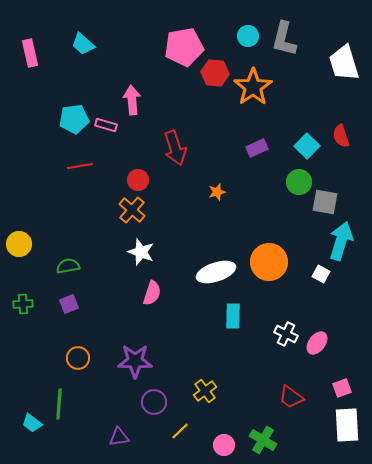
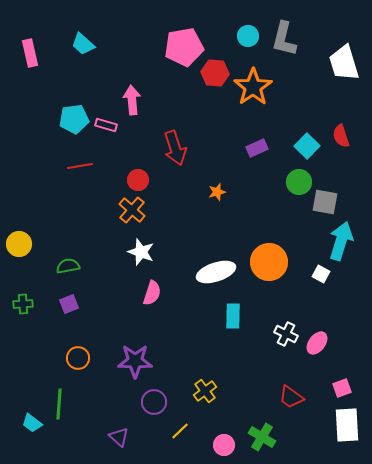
purple triangle at (119, 437): rotated 50 degrees clockwise
green cross at (263, 440): moved 1 px left, 3 px up
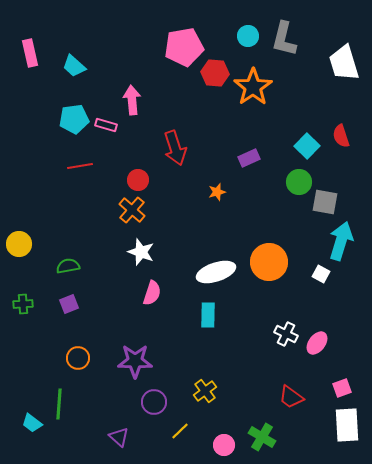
cyan trapezoid at (83, 44): moved 9 px left, 22 px down
purple rectangle at (257, 148): moved 8 px left, 10 px down
cyan rectangle at (233, 316): moved 25 px left, 1 px up
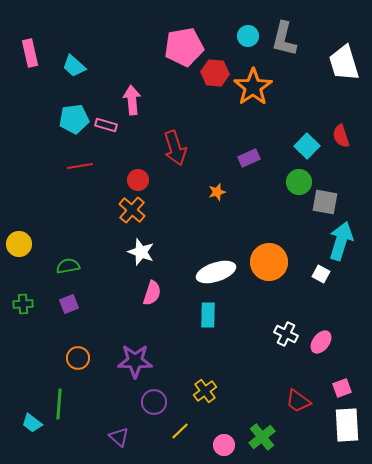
pink ellipse at (317, 343): moved 4 px right, 1 px up
red trapezoid at (291, 397): moved 7 px right, 4 px down
green cross at (262, 437): rotated 20 degrees clockwise
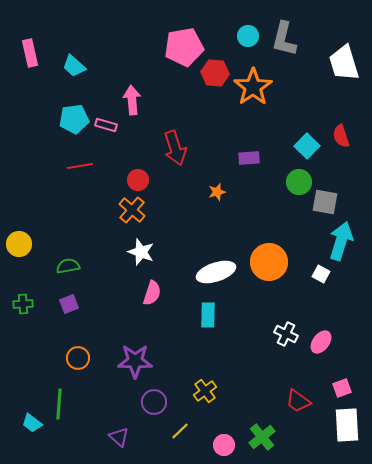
purple rectangle at (249, 158): rotated 20 degrees clockwise
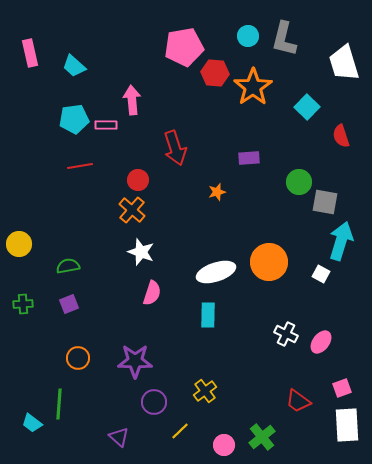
pink rectangle at (106, 125): rotated 15 degrees counterclockwise
cyan square at (307, 146): moved 39 px up
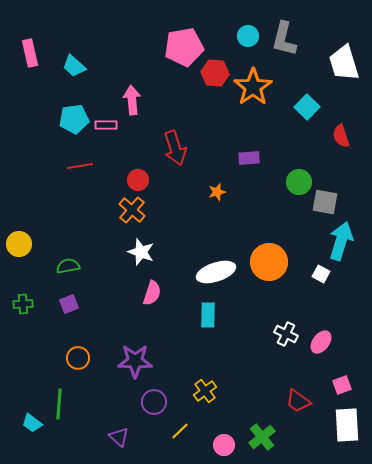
pink square at (342, 388): moved 3 px up
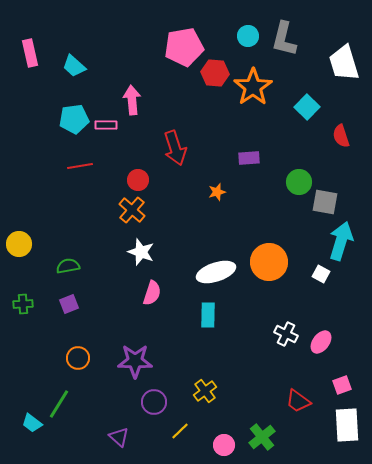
green line at (59, 404): rotated 28 degrees clockwise
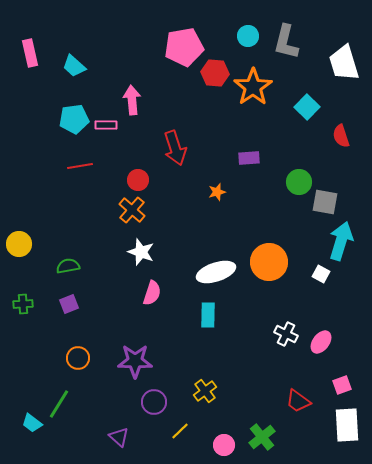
gray L-shape at (284, 39): moved 2 px right, 3 px down
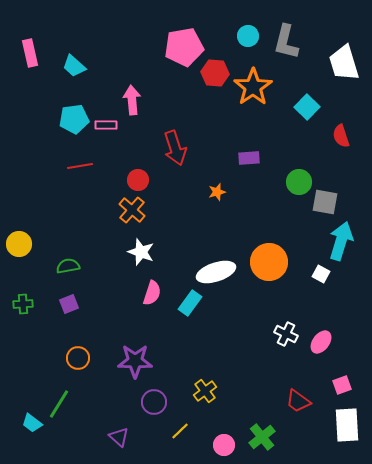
cyan rectangle at (208, 315): moved 18 px left, 12 px up; rotated 35 degrees clockwise
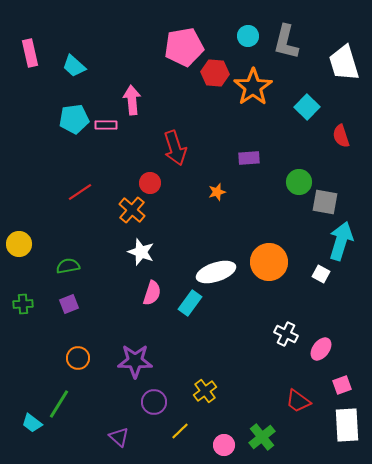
red line at (80, 166): moved 26 px down; rotated 25 degrees counterclockwise
red circle at (138, 180): moved 12 px right, 3 px down
pink ellipse at (321, 342): moved 7 px down
